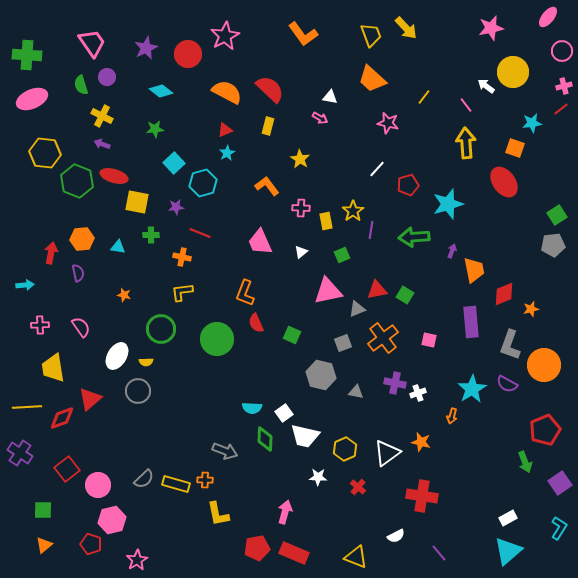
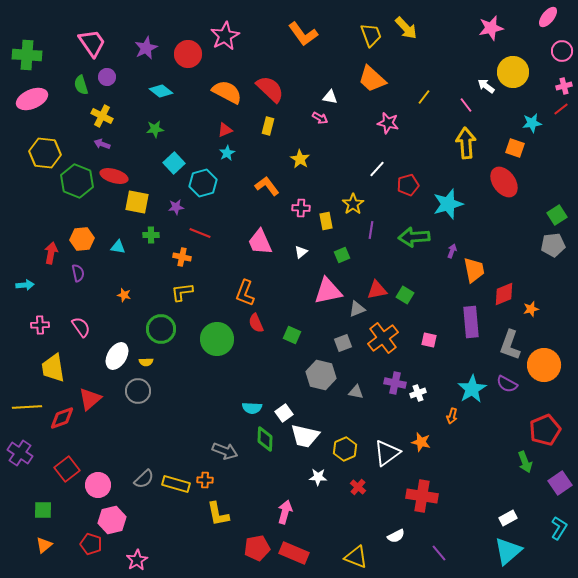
yellow star at (353, 211): moved 7 px up
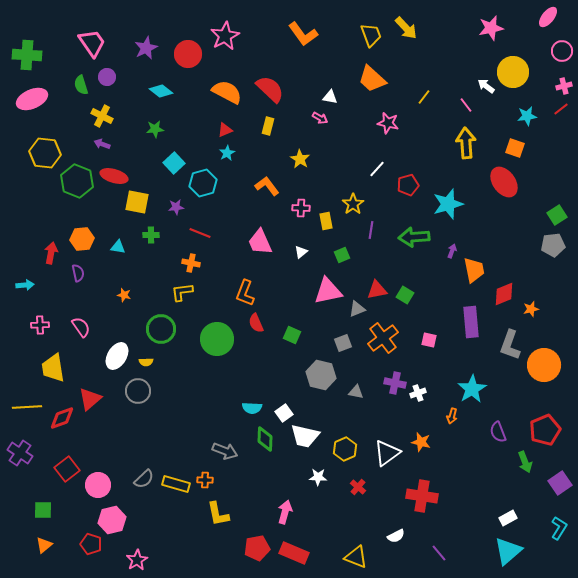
cyan star at (532, 123): moved 5 px left, 7 px up
orange cross at (182, 257): moved 9 px right, 6 px down
purple semicircle at (507, 384): moved 9 px left, 48 px down; rotated 40 degrees clockwise
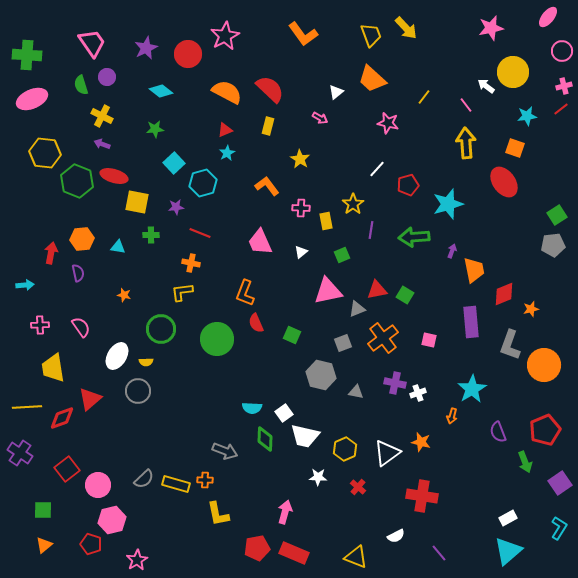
white triangle at (330, 97): moved 6 px right, 5 px up; rotated 49 degrees counterclockwise
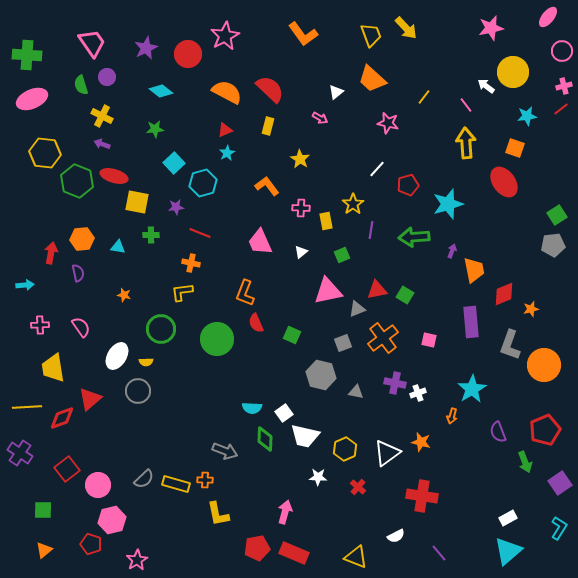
orange triangle at (44, 545): moved 5 px down
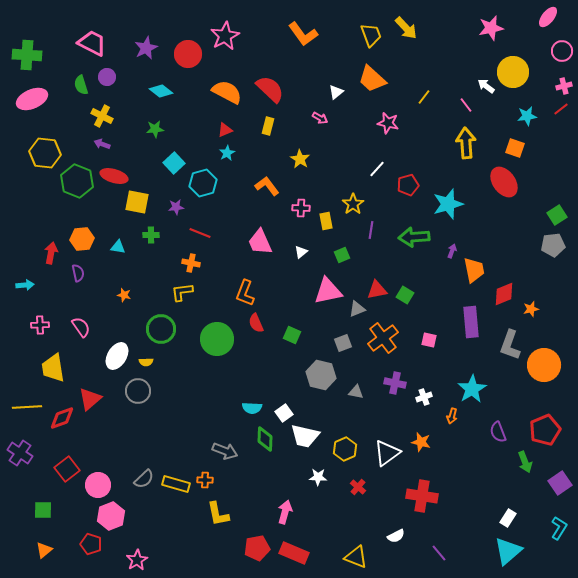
pink trapezoid at (92, 43): rotated 28 degrees counterclockwise
white cross at (418, 393): moved 6 px right, 4 px down
white rectangle at (508, 518): rotated 30 degrees counterclockwise
pink hexagon at (112, 520): moved 1 px left, 4 px up; rotated 8 degrees counterclockwise
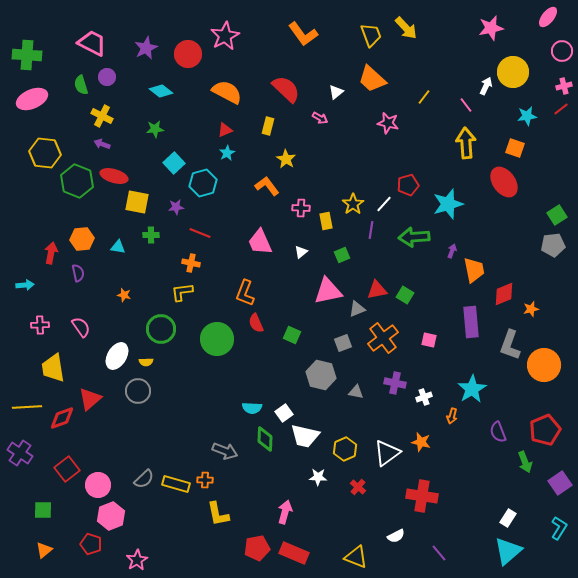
white arrow at (486, 86): rotated 78 degrees clockwise
red semicircle at (270, 89): moved 16 px right
yellow star at (300, 159): moved 14 px left
white line at (377, 169): moved 7 px right, 35 px down
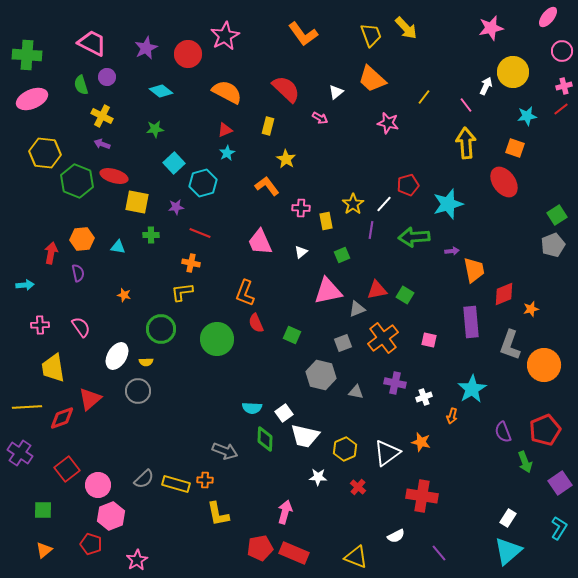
gray pentagon at (553, 245): rotated 15 degrees counterclockwise
purple arrow at (452, 251): rotated 64 degrees clockwise
purple semicircle at (498, 432): moved 5 px right
red pentagon at (257, 548): moved 3 px right
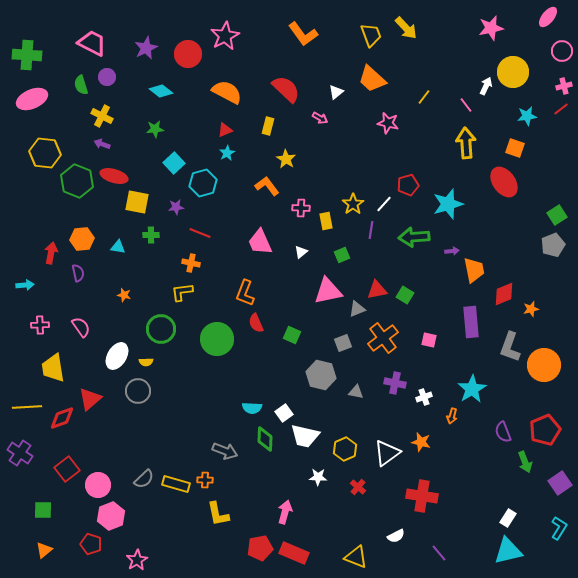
gray L-shape at (510, 345): moved 2 px down
cyan triangle at (508, 551): rotated 28 degrees clockwise
